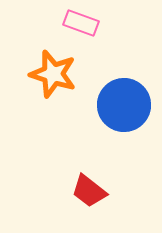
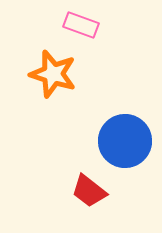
pink rectangle: moved 2 px down
blue circle: moved 1 px right, 36 px down
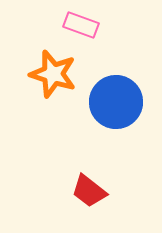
blue circle: moved 9 px left, 39 px up
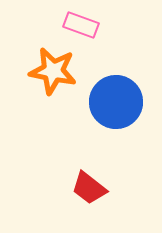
orange star: moved 3 px up; rotated 6 degrees counterclockwise
red trapezoid: moved 3 px up
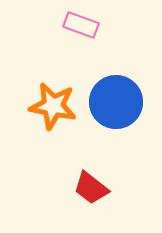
orange star: moved 35 px down
red trapezoid: moved 2 px right
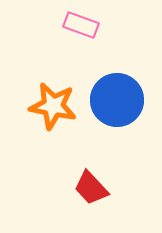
blue circle: moved 1 px right, 2 px up
red trapezoid: rotated 9 degrees clockwise
